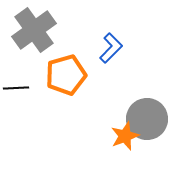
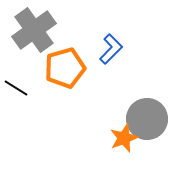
blue L-shape: moved 1 px down
orange pentagon: moved 1 px left, 7 px up
black line: rotated 35 degrees clockwise
orange star: moved 1 px left, 2 px down
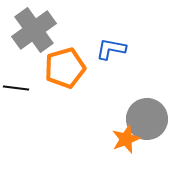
blue L-shape: rotated 124 degrees counterclockwise
black line: rotated 25 degrees counterclockwise
orange star: moved 2 px right, 1 px down
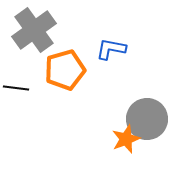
orange pentagon: moved 2 px down
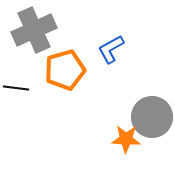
gray cross: rotated 12 degrees clockwise
blue L-shape: rotated 40 degrees counterclockwise
gray circle: moved 5 px right, 2 px up
orange star: rotated 24 degrees clockwise
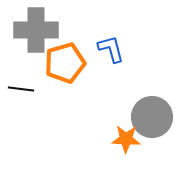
gray cross: moved 2 px right; rotated 24 degrees clockwise
blue L-shape: rotated 104 degrees clockwise
orange pentagon: moved 7 px up
black line: moved 5 px right, 1 px down
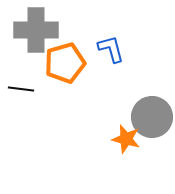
orange star: rotated 12 degrees clockwise
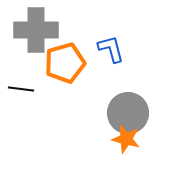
gray circle: moved 24 px left, 4 px up
